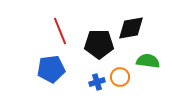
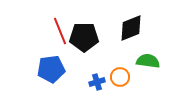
black diamond: rotated 12 degrees counterclockwise
black pentagon: moved 15 px left, 7 px up
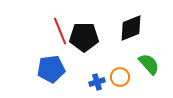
green semicircle: moved 1 px right, 3 px down; rotated 40 degrees clockwise
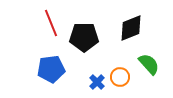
red line: moved 9 px left, 8 px up
blue cross: rotated 28 degrees counterclockwise
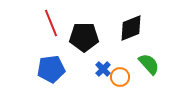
blue cross: moved 6 px right, 13 px up
